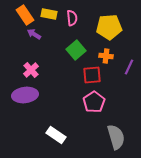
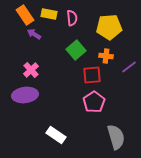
purple line: rotated 28 degrees clockwise
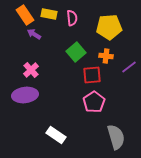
green square: moved 2 px down
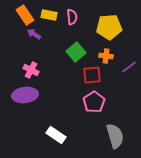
yellow rectangle: moved 1 px down
pink semicircle: moved 1 px up
pink cross: rotated 21 degrees counterclockwise
gray semicircle: moved 1 px left, 1 px up
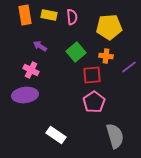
orange rectangle: rotated 24 degrees clockwise
purple arrow: moved 6 px right, 12 px down
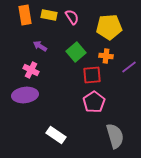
pink semicircle: rotated 28 degrees counterclockwise
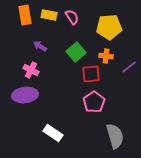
red square: moved 1 px left, 1 px up
white rectangle: moved 3 px left, 2 px up
